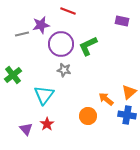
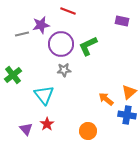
gray star: rotated 16 degrees counterclockwise
cyan triangle: rotated 15 degrees counterclockwise
orange circle: moved 15 px down
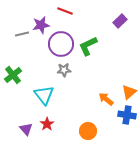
red line: moved 3 px left
purple rectangle: moved 2 px left; rotated 56 degrees counterclockwise
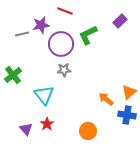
green L-shape: moved 11 px up
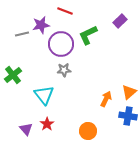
orange arrow: rotated 77 degrees clockwise
blue cross: moved 1 px right, 1 px down
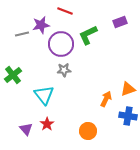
purple rectangle: moved 1 px down; rotated 24 degrees clockwise
orange triangle: moved 1 px left, 3 px up; rotated 21 degrees clockwise
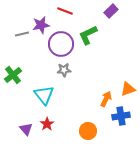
purple rectangle: moved 9 px left, 11 px up; rotated 24 degrees counterclockwise
blue cross: moved 7 px left; rotated 18 degrees counterclockwise
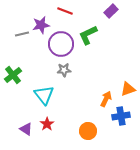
purple triangle: rotated 16 degrees counterclockwise
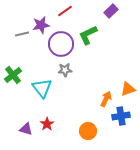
red line: rotated 56 degrees counterclockwise
gray star: moved 1 px right
cyan triangle: moved 2 px left, 7 px up
purple triangle: rotated 16 degrees counterclockwise
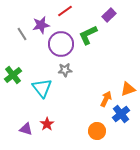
purple rectangle: moved 2 px left, 4 px down
gray line: rotated 72 degrees clockwise
blue cross: moved 2 px up; rotated 30 degrees counterclockwise
orange circle: moved 9 px right
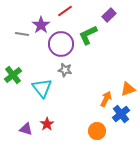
purple star: rotated 24 degrees counterclockwise
gray line: rotated 48 degrees counterclockwise
gray star: rotated 16 degrees clockwise
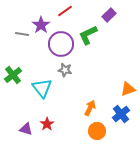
orange arrow: moved 16 px left, 9 px down
